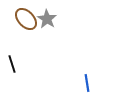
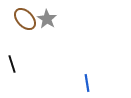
brown ellipse: moved 1 px left
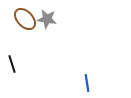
gray star: rotated 24 degrees counterclockwise
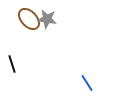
brown ellipse: moved 4 px right
blue line: rotated 24 degrees counterclockwise
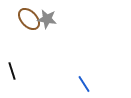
black line: moved 7 px down
blue line: moved 3 px left, 1 px down
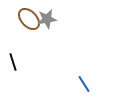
gray star: rotated 18 degrees counterclockwise
black line: moved 1 px right, 9 px up
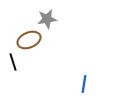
brown ellipse: moved 21 px down; rotated 70 degrees counterclockwise
blue line: rotated 42 degrees clockwise
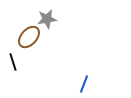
brown ellipse: moved 3 px up; rotated 25 degrees counterclockwise
blue line: rotated 12 degrees clockwise
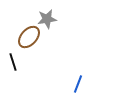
blue line: moved 6 px left
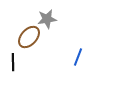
black line: rotated 18 degrees clockwise
blue line: moved 27 px up
